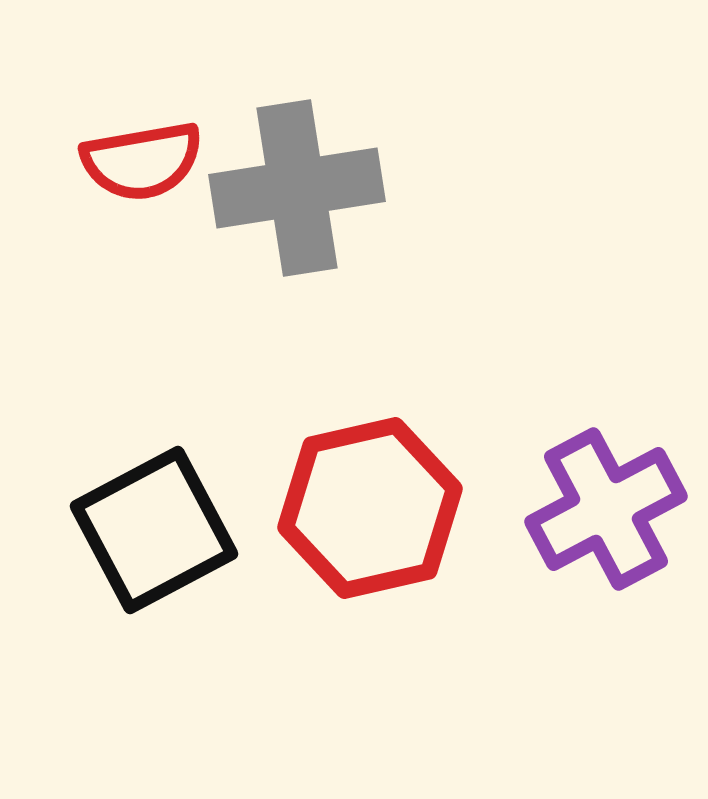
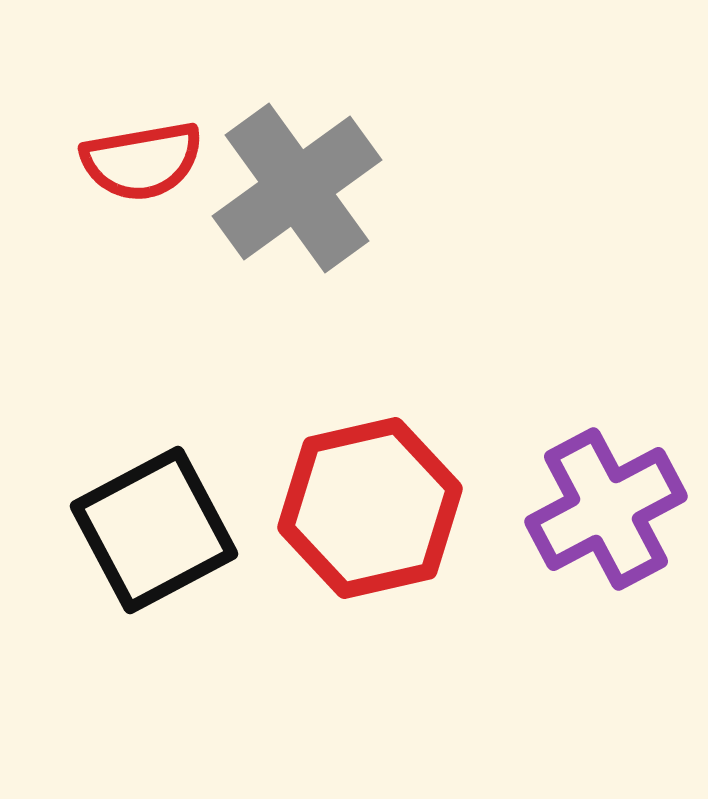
gray cross: rotated 27 degrees counterclockwise
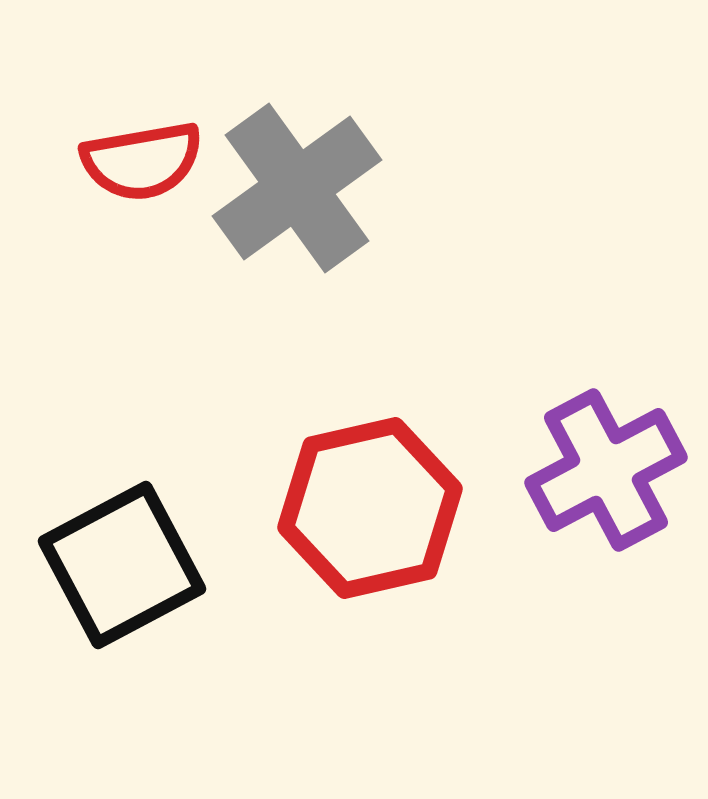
purple cross: moved 39 px up
black square: moved 32 px left, 35 px down
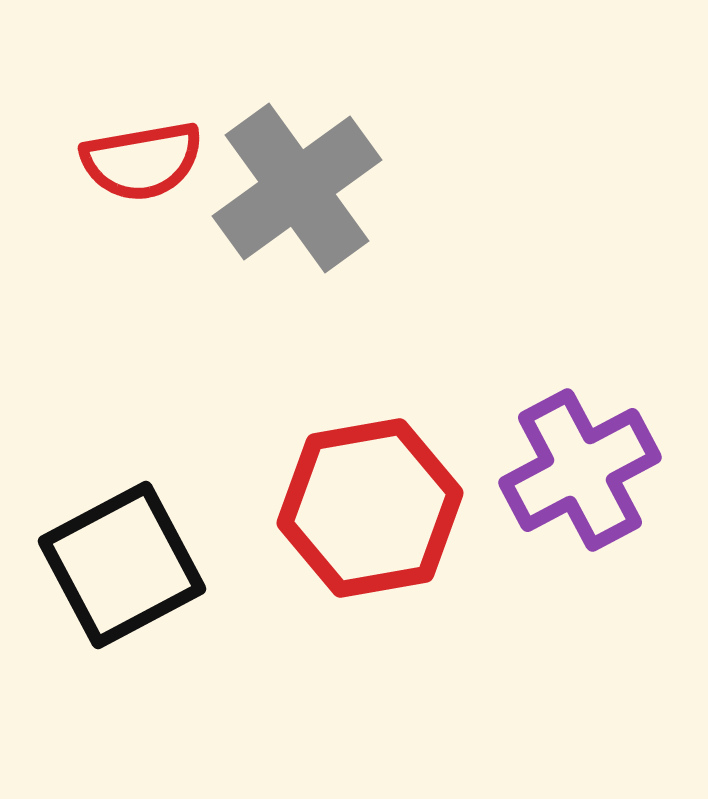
purple cross: moved 26 px left
red hexagon: rotated 3 degrees clockwise
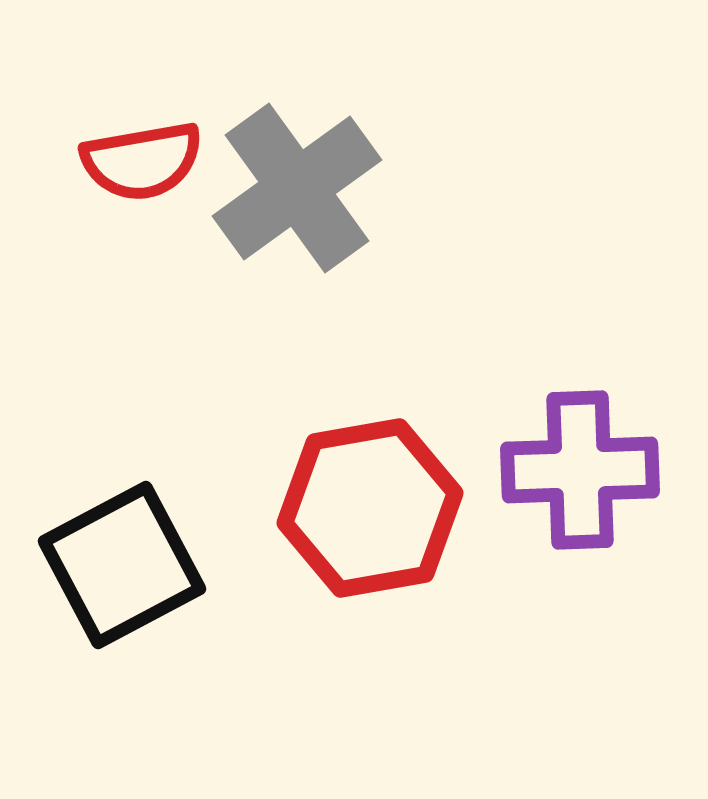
purple cross: rotated 26 degrees clockwise
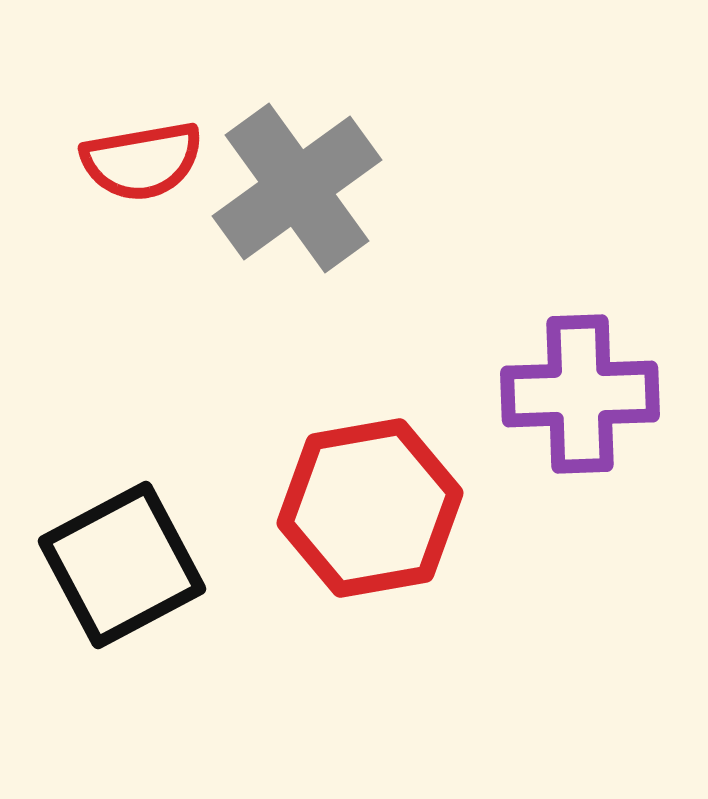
purple cross: moved 76 px up
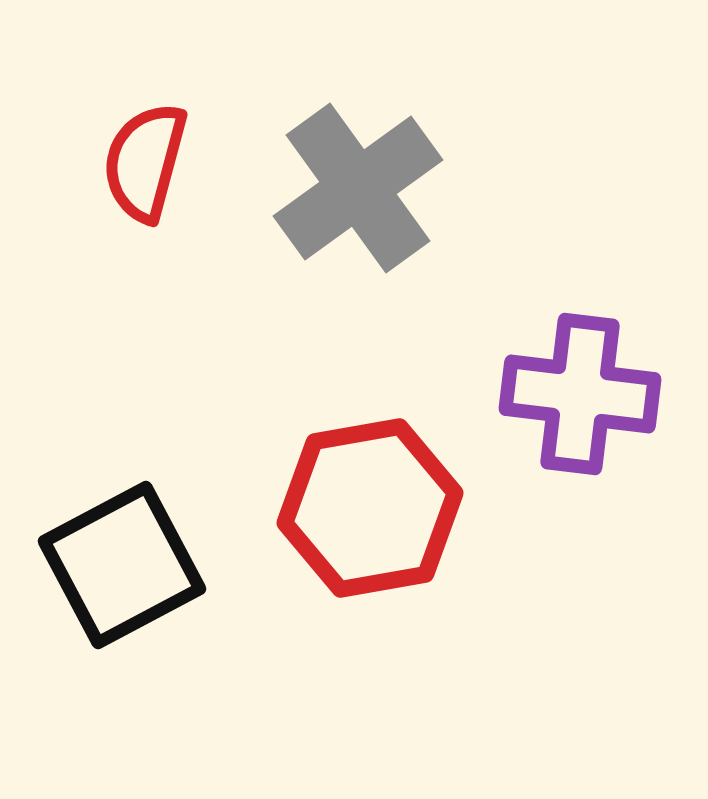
red semicircle: moved 3 px right, 1 px down; rotated 115 degrees clockwise
gray cross: moved 61 px right
purple cross: rotated 9 degrees clockwise
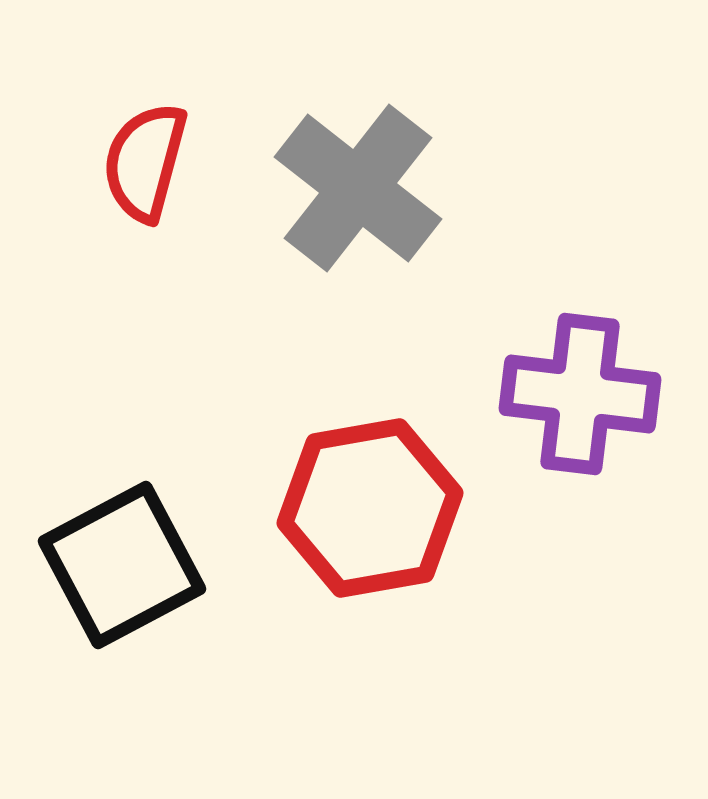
gray cross: rotated 16 degrees counterclockwise
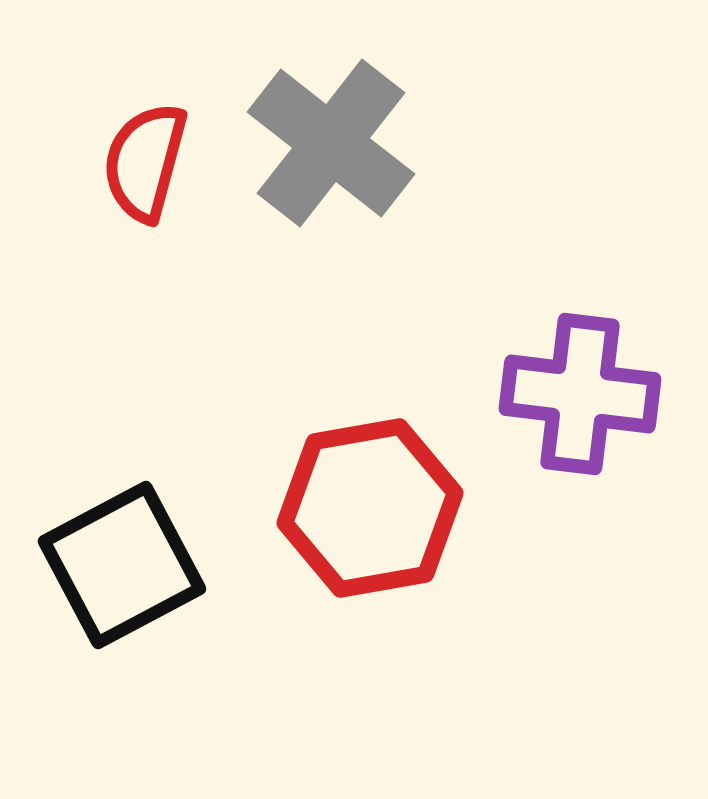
gray cross: moved 27 px left, 45 px up
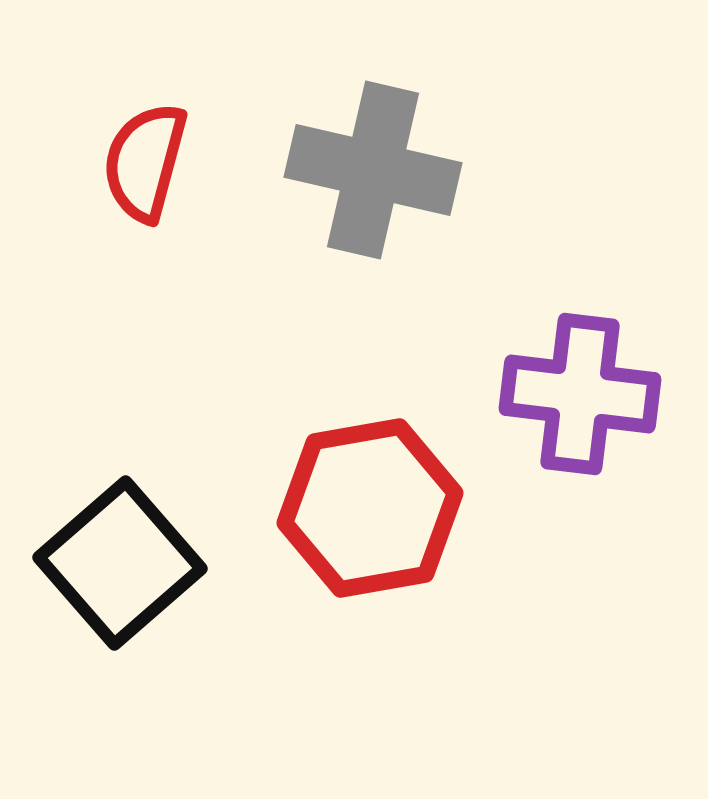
gray cross: moved 42 px right, 27 px down; rotated 25 degrees counterclockwise
black square: moved 2 px left, 2 px up; rotated 13 degrees counterclockwise
